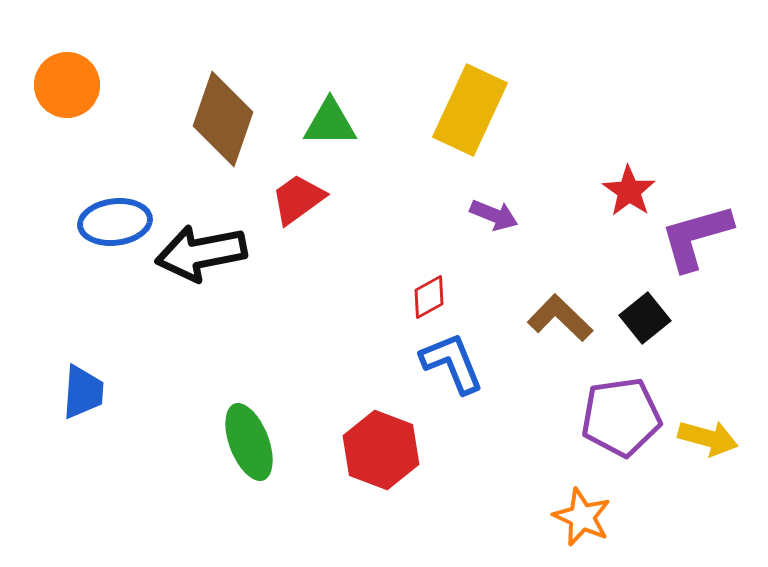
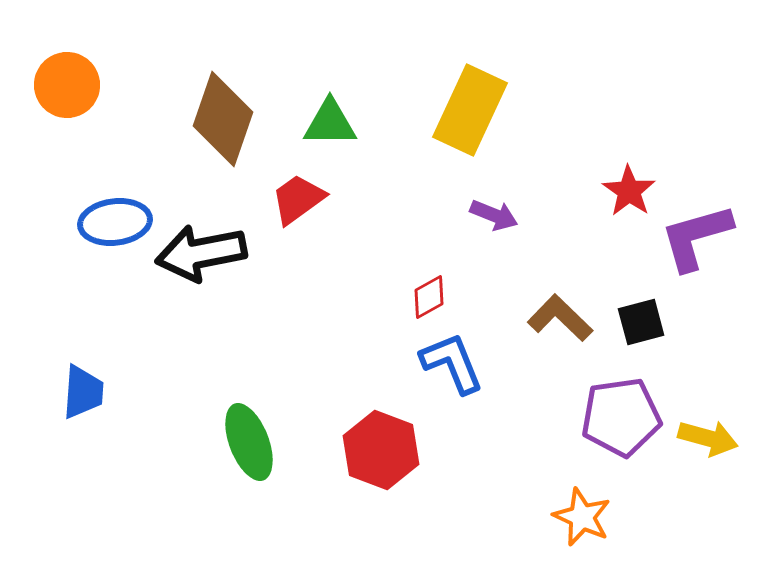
black square: moved 4 px left, 4 px down; rotated 24 degrees clockwise
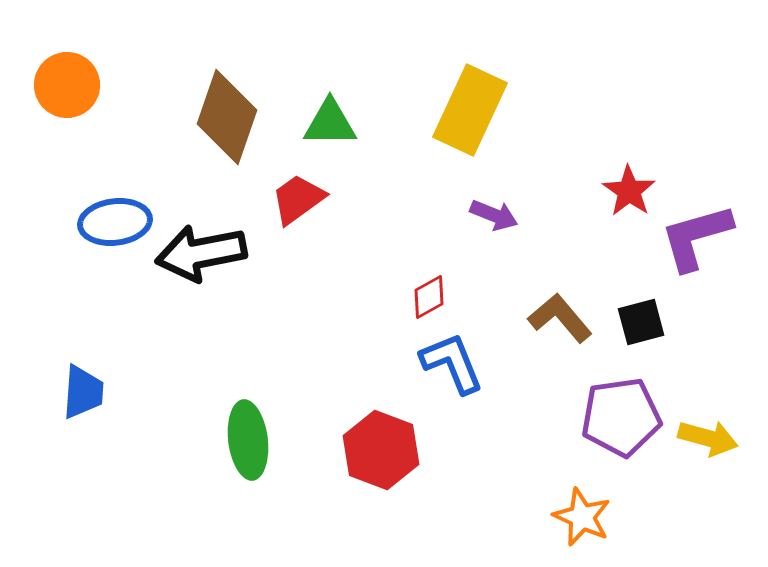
brown diamond: moved 4 px right, 2 px up
brown L-shape: rotated 6 degrees clockwise
green ellipse: moved 1 px left, 2 px up; rotated 14 degrees clockwise
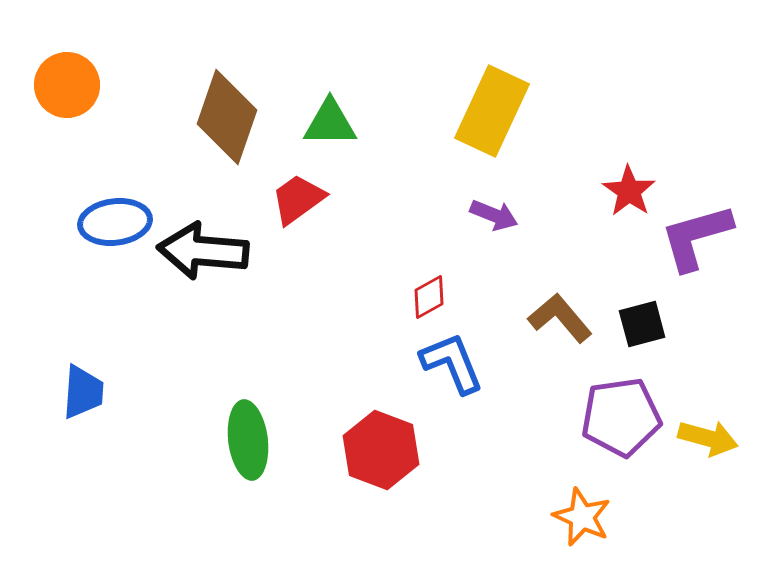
yellow rectangle: moved 22 px right, 1 px down
black arrow: moved 2 px right, 2 px up; rotated 16 degrees clockwise
black square: moved 1 px right, 2 px down
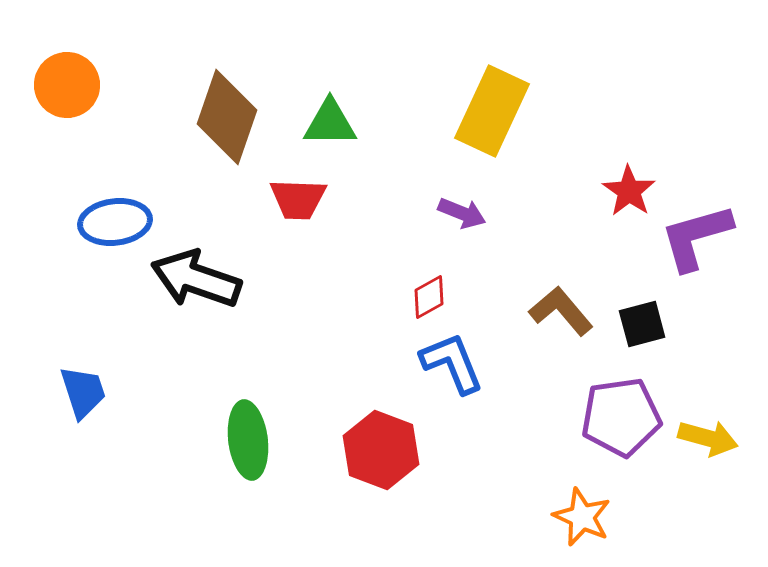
red trapezoid: rotated 142 degrees counterclockwise
purple arrow: moved 32 px left, 2 px up
black arrow: moved 7 px left, 28 px down; rotated 14 degrees clockwise
brown L-shape: moved 1 px right, 7 px up
blue trapezoid: rotated 22 degrees counterclockwise
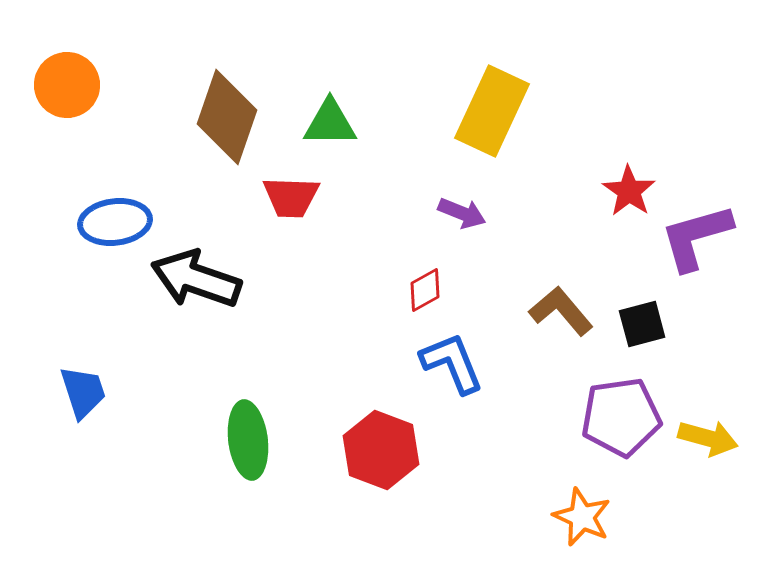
red trapezoid: moved 7 px left, 2 px up
red diamond: moved 4 px left, 7 px up
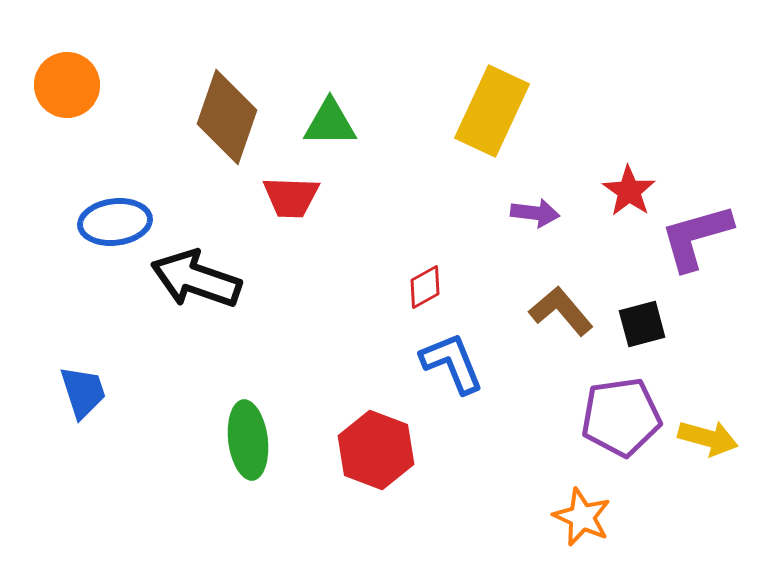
purple arrow: moved 73 px right; rotated 15 degrees counterclockwise
red diamond: moved 3 px up
red hexagon: moved 5 px left
